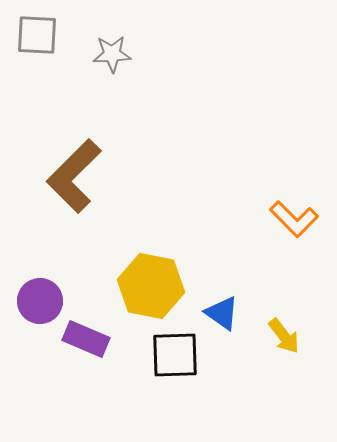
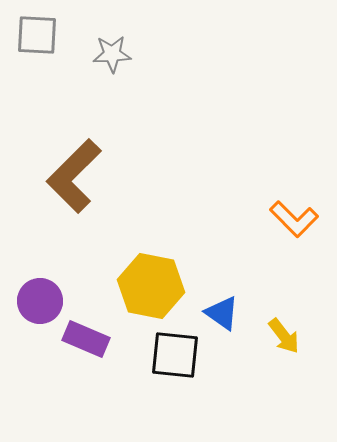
black square: rotated 8 degrees clockwise
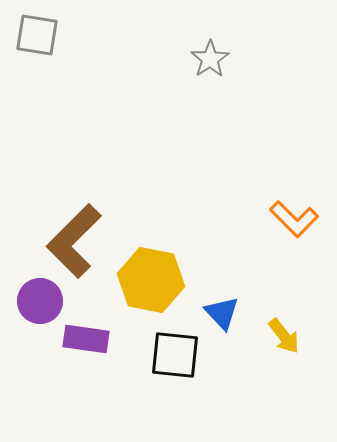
gray square: rotated 6 degrees clockwise
gray star: moved 98 px right, 5 px down; rotated 30 degrees counterclockwise
brown L-shape: moved 65 px down
yellow hexagon: moved 6 px up
blue triangle: rotated 12 degrees clockwise
purple rectangle: rotated 15 degrees counterclockwise
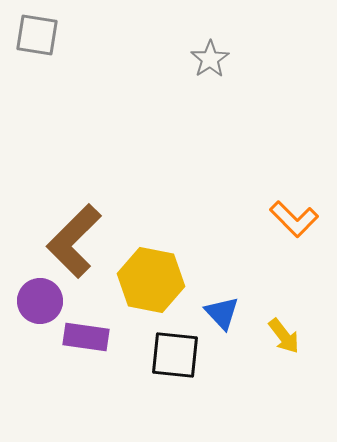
purple rectangle: moved 2 px up
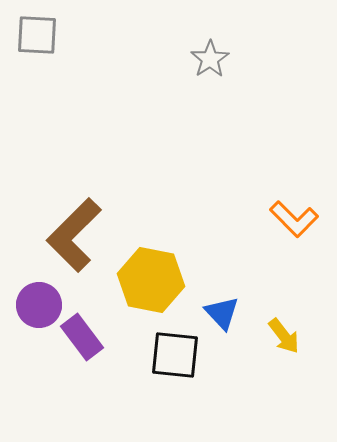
gray square: rotated 6 degrees counterclockwise
brown L-shape: moved 6 px up
purple circle: moved 1 px left, 4 px down
purple rectangle: moved 4 px left; rotated 45 degrees clockwise
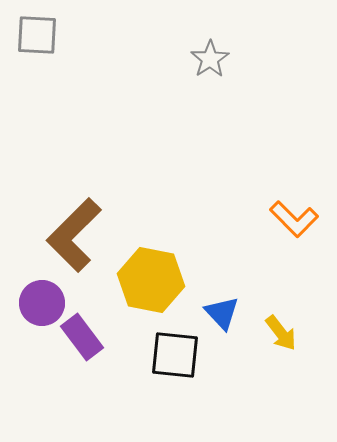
purple circle: moved 3 px right, 2 px up
yellow arrow: moved 3 px left, 3 px up
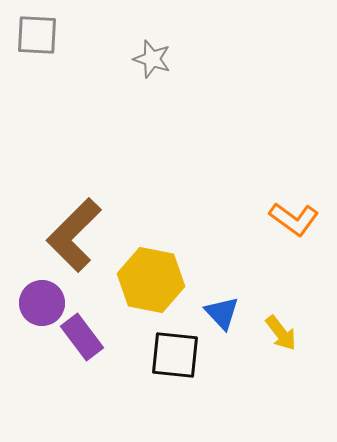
gray star: moved 58 px left; rotated 21 degrees counterclockwise
orange L-shape: rotated 9 degrees counterclockwise
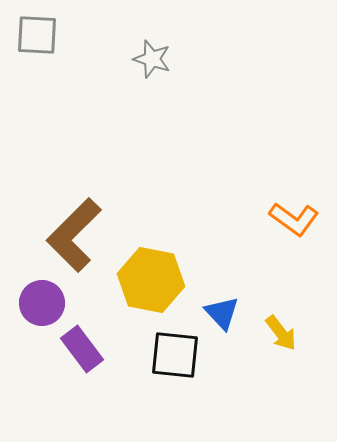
purple rectangle: moved 12 px down
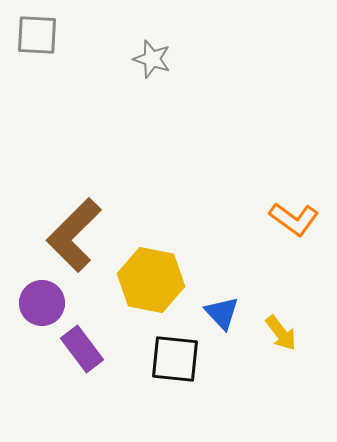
black square: moved 4 px down
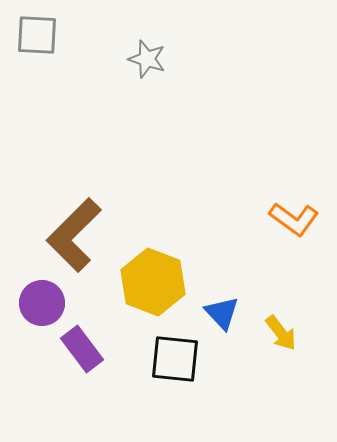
gray star: moved 5 px left
yellow hexagon: moved 2 px right, 2 px down; rotated 10 degrees clockwise
